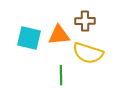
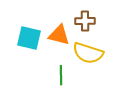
orange triangle: rotated 20 degrees clockwise
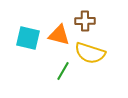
cyan square: moved 1 px left
yellow semicircle: moved 2 px right
green line: moved 2 px right, 4 px up; rotated 30 degrees clockwise
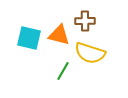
cyan square: moved 1 px right
